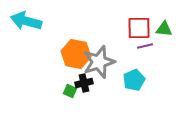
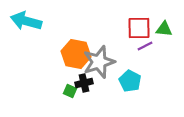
purple line: rotated 14 degrees counterclockwise
cyan pentagon: moved 4 px left, 1 px down; rotated 20 degrees counterclockwise
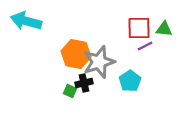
cyan pentagon: rotated 10 degrees clockwise
